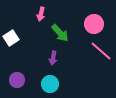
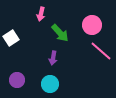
pink circle: moved 2 px left, 1 px down
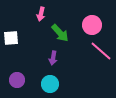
white square: rotated 28 degrees clockwise
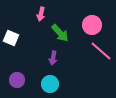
white square: rotated 28 degrees clockwise
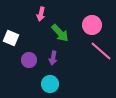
purple circle: moved 12 px right, 20 px up
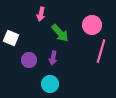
pink line: rotated 65 degrees clockwise
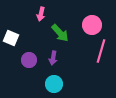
cyan circle: moved 4 px right
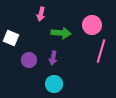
green arrow: moved 1 px right; rotated 42 degrees counterclockwise
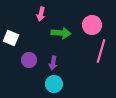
purple arrow: moved 5 px down
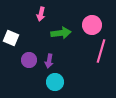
green arrow: rotated 12 degrees counterclockwise
purple arrow: moved 4 px left, 2 px up
cyan circle: moved 1 px right, 2 px up
